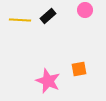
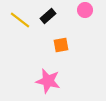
yellow line: rotated 35 degrees clockwise
orange square: moved 18 px left, 24 px up
pink star: rotated 10 degrees counterclockwise
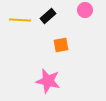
yellow line: rotated 35 degrees counterclockwise
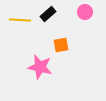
pink circle: moved 2 px down
black rectangle: moved 2 px up
pink star: moved 8 px left, 14 px up
